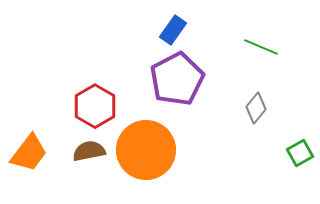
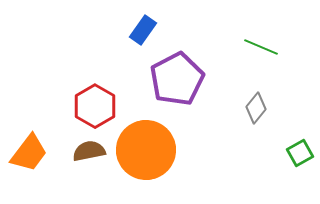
blue rectangle: moved 30 px left
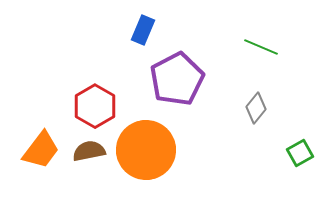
blue rectangle: rotated 12 degrees counterclockwise
orange trapezoid: moved 12 px right, 3 px up
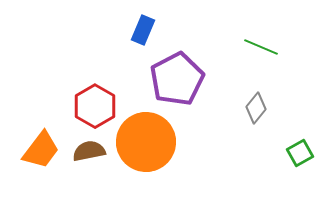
orange circle: moved 8 px up
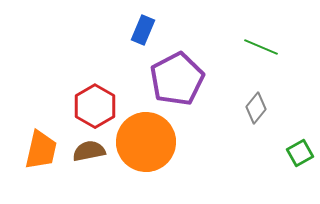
orange trapezoid: rotated 24 degrees counterclockwise
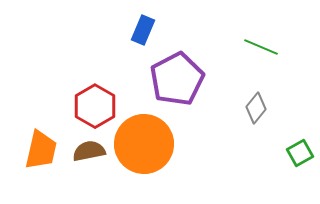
orange circle: moved 2 px left, 2 px down
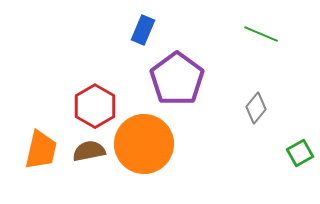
green line: moved 13 px up
purple pentagon: rotated 8 degrees counterclockwise
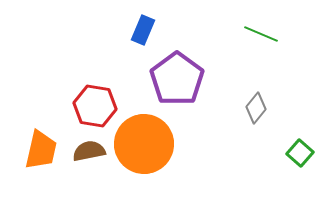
red hexagon: rotated 21 degrees counterclockwise
green square: rotated 20 degrees counterclockwise
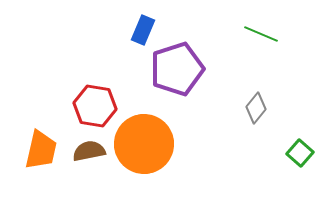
purple pentagon: moved 10 px up; rotated 18 degrees clockwise
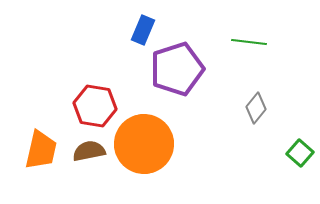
green line: moved 12 px left, 8 px down; rotated 16 degrees counterclockwise
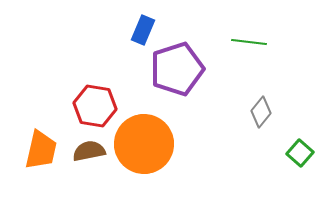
gray diamond: moved 5 px right, 4 px down
